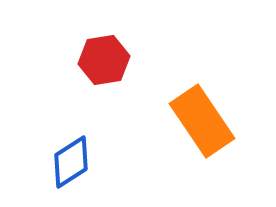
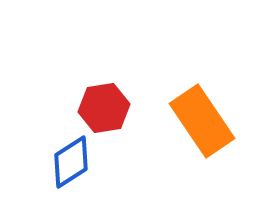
red hexagon: moved 48 px down
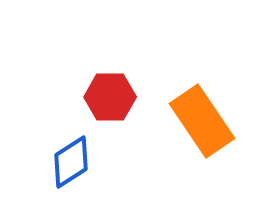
red hexagon: moved 6 px right, 11 px up; rotated 9 degrees clockwise
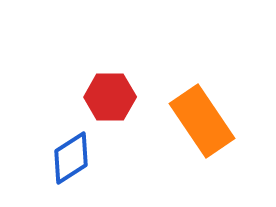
blue diamond: moved 4 px up
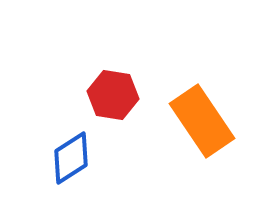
red hexagon: moved 3 px right, 2 px up; rotated 9 degrees clockwise
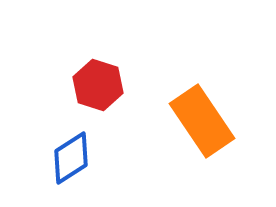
red hexagon: moved 15 px left, 10 px up; rotated 9 degrees clockwise
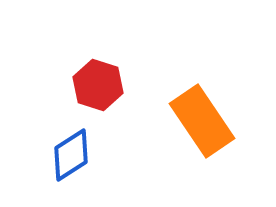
blue diamond: moved 3 px up
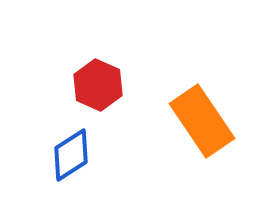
red hexagon: rotated 6 degrees clockwise
